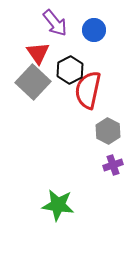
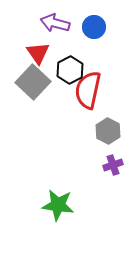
purple arrow: rotated 144 degrees clockwise
blue circle: moved 3 px up
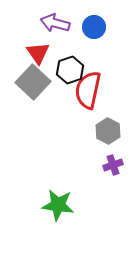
black hexagon: rotated 8 degrees clockwise
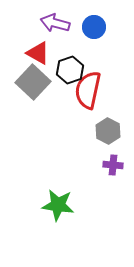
red triangle: rotated 25 degrees counterclockwise
purple cross: rotated 24 degrees clockwise
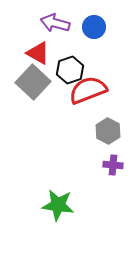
red semicircle: rotated 57 degrees clockwise
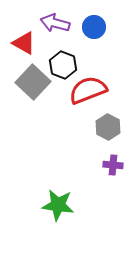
red triangle: moved 14 px left, 10 px up
black hexagon: moved 7 px left, 5 px up; rotated 20 degrees counterclockwise
gray hexagon: moved 4 px up
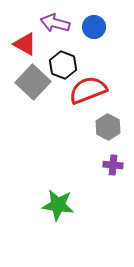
red triangle: moved 1 px right, 1 px down
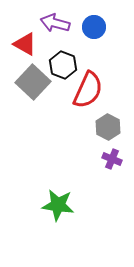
red semicircle: rotated 135 degrees clockwise
purple cross: moved 1 px left, 6 px up; rotated 18 degrees clockwise
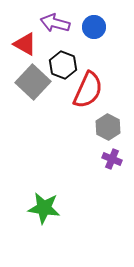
green star: moved 14 px left, 3 px down
